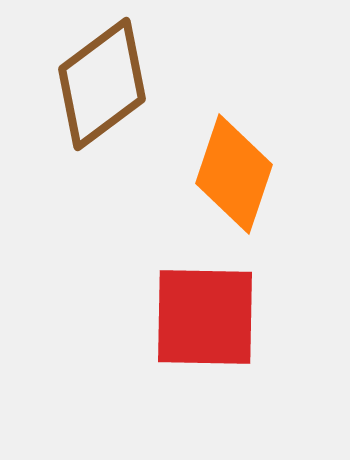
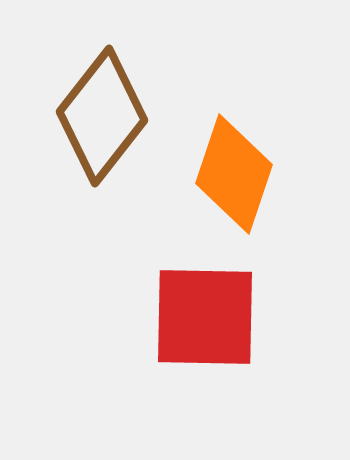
brown diamond: moved 32 px down; rotated 15 degrees counterclockwise
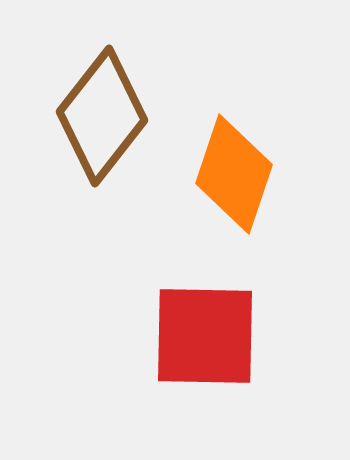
red square: moved 19 px down
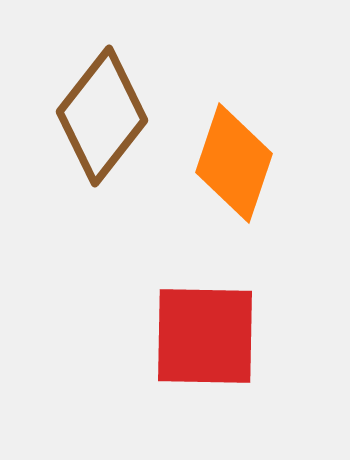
orange diamond: moved 11 px up
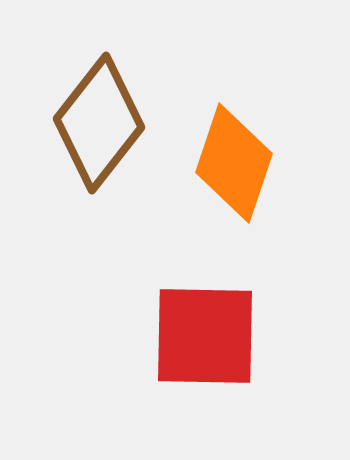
brown diamond: moved 3 px left, 7 px down
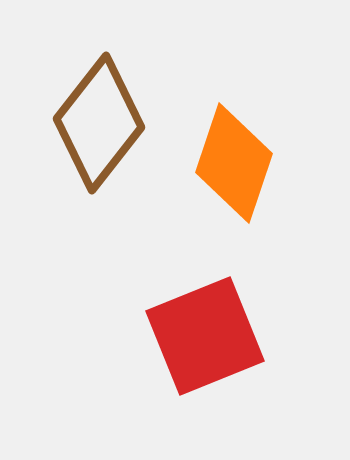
red square: rotated 23 degrees counterclockwise
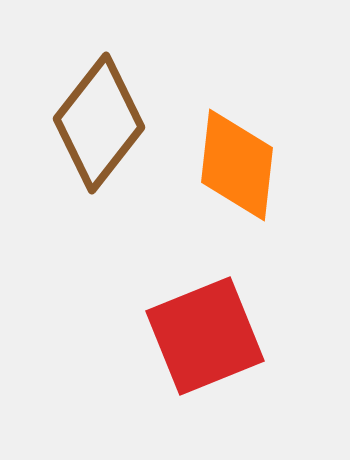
orange diamond: moved 3 px right, 2 px down; rotated 12 degrees counterclockwise
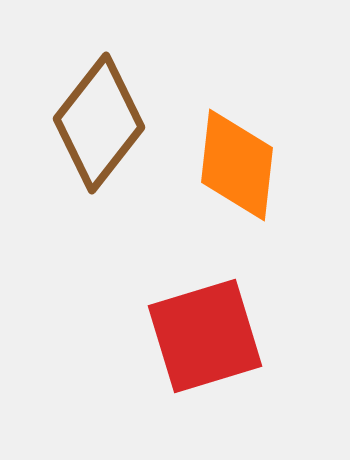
red square: rotated 5 degrees clockwise
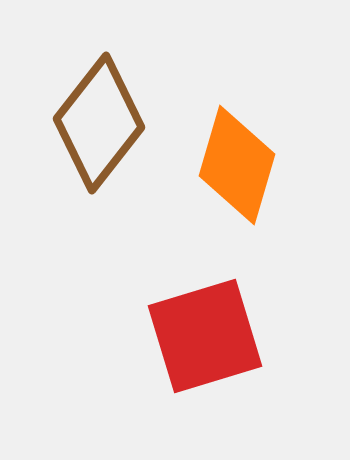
orange diamond: rotated 10 degrees clockwise
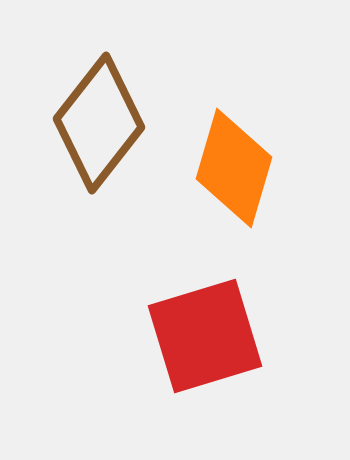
orange diamond: moved 3 px left, 3 px down
